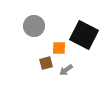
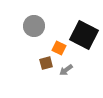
orange square: rotated 24 degrees clockwise
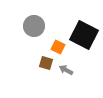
orange square: moved 1 px left, 1 px up
brown square: rotated 32 degrees clockwise
gray arrow: rotated 64 degrees clockwise
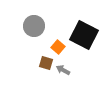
orange square: rotated 16 degrees clockwise
gray arrow: moved 3 px left
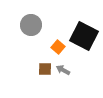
gray circle: moved 3 px left, 1 px up
black square: moved 1 px down
brown square: moved 1 px left, 6 px down; rotated 16 degrees counterclockwise
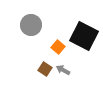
brown square: rotated 32 degrees clockwise
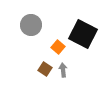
black square: moved 1 px left, 2 px up
gray arrow: rotated 56 degrees clockwise
